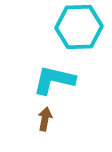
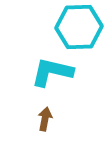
cyan L-shape: moved 2 px left, 8 px up
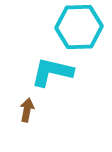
brown arrow: moved 18 px left, 9 px up
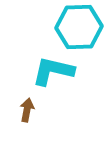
cyan L-shape: moved 1 px right, 1 px up
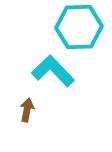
cyan L-shape: rotated 33 degrees clockwise
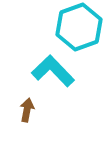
cyan hexagon: rotated 18 degrees counterclockwise
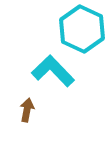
cyan hexagon: moved 3 px right, 2 px down; rotated 15 degrees counterclockwise
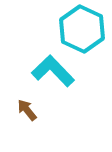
brown arrow: rotated 50 degrees counterclockwise
